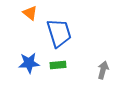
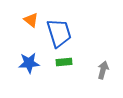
orange triangle: moved 1 px right, 7 px down
green rectangle: moved 6 px right, 3 px up
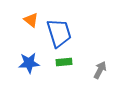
gray arrow: moved 3 px left; rotated 12 degrees clockwise
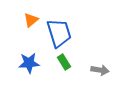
orange triangle: rotated 42 degrees clockwise
green rectangle: rotated 63 degrees clockwise
gray arrow: rotated 72 degrees clockwise
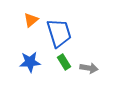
blue star: moved 1 px right, 1 px up
gray arrow: moved 11 px left, 2 px up
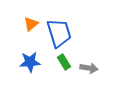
orange triangle: moved 4 px down
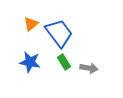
blue trapezoid: rotated 20 degrees counterclockwise
blue star: rotated 15 degrees clockwise
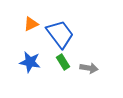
orange triangle: rotated 14 degrees clockwise
blue trapezoid: moved 1 px right, 1 px down
green rectangle: moved 1 px left
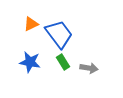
blue trapezoid: moved 1 px left
